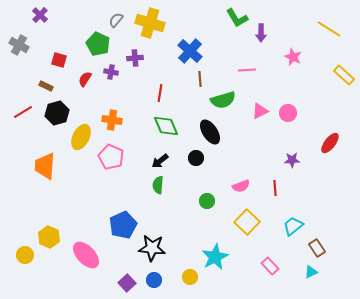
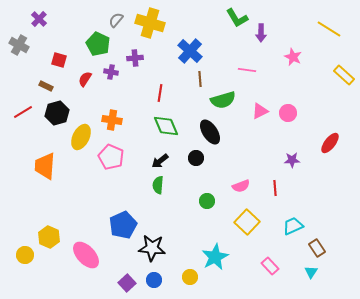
purple cross at (40, 15): moved 1 px left, 4 px down
pink line at (247, 70): rotated 12 degrees clockwise
cyan trapezoid at (293, 226): rotated 15 degrees clockwise
cyan triangle at (311, 272): rotated 32 degrees counterclockwise
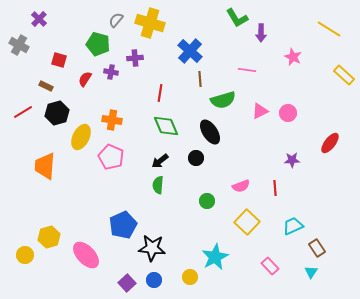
green pentagon at (98, 44): rotated 10 degrees counterclockwise
yellow hexagon at (49, 237): rotated 20 degrees clockwise
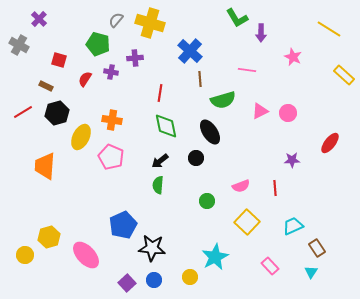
green diamond at (166, 126): rotated 12 degrees clockwise
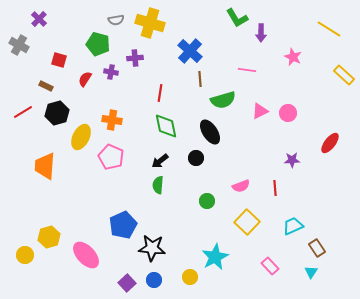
gray semicircle at (116, 20): rotated 140 degrees counterclockwise
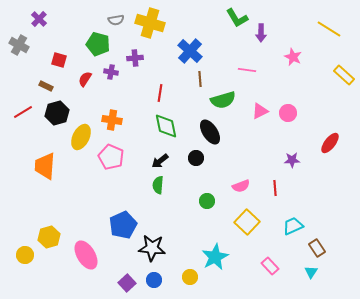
pink ellipse at (86, 255): rotated 12 degrees clockwise
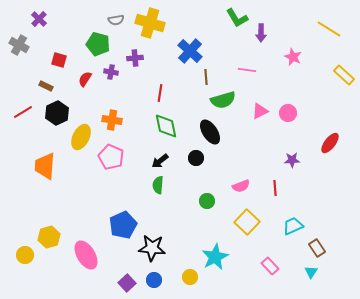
brown line at (200, 79): moved 6 px right, 2 px up
black hexagon at (57, 113): rotated 10 degrees counterclockwise
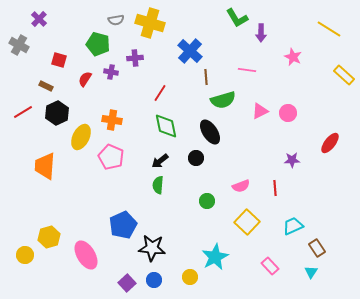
red line at (160, 93): rotated 24 degrees clockwise
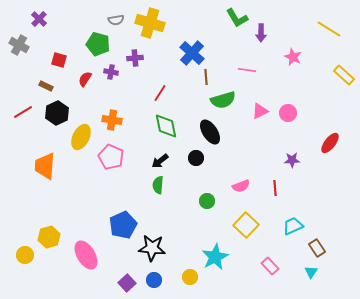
blue cross at (190, 51): moved 2 px right, 2 px down
yellow square at (247, 222): moved 1 px left, 3 px down
